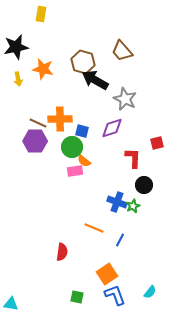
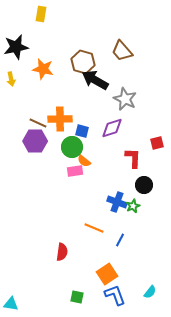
yellow arrow: moved 7 px left
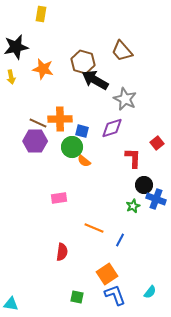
yellow arrow: moved 2 px up
red square: rotated 24 degrees counterclockwise
pink rectangle: moved 16 px left, 27 px down
blue cross: moved 39 px right, 3 px up
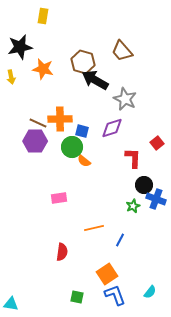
yellow rectangle: moved 2 px right, 2 px down
black star: moved 4 px right
orange line: rotated 36 degrees counterclockwise
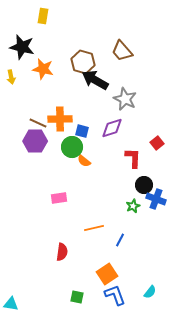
black star: moved 2 px right; rotated 25 degrees clockwise
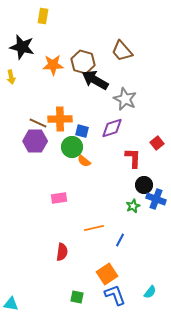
orange star: moved 10 px right, 4 px up; rotated 15 degrees counterclockwise
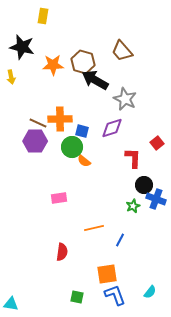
orange square: rotated 25 degrees clockwise
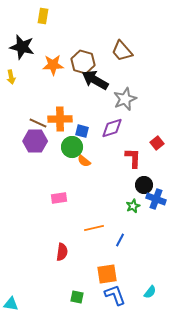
gray star: rotated 25 degrees clockwise
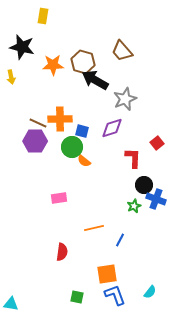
green star: moved 1 px right
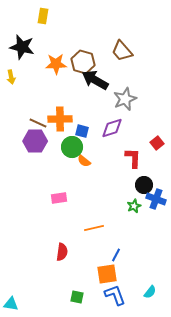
orange star: moved 3 px right, 1 px up
blue line: moved 4 px left, 15 px down
